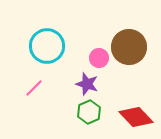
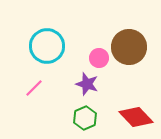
green hexagon: moved 4 px left, 6 px down
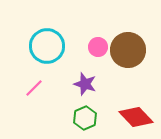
brown circle: moved 1 px left, 3 px down
pink circle: moved 1 px left, 11 px up
purple star: moved 2 px left
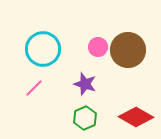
cyan circle: moved 4 px left, 3 px down
red diamond: rotated 16 degrees counterclockwise
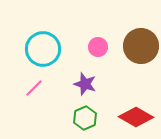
brown circle: moved 13 px right, 4 px up
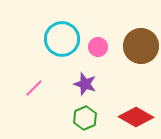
cyan circle: moved 19 px right, 10 px up
